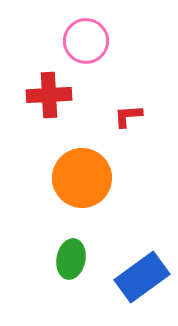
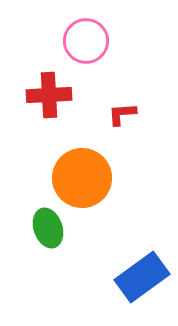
red L-shape: moved 6 px left, 2 px up
green ellipse: moved 23 px left, 31 px up; rotated 30 degrees counterclockwise
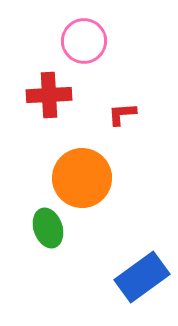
pink circle: moved 2 px left
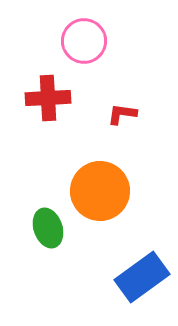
red cross: moved 1 px left, 3 px down
red L-shape: rotated 12 degrees clockwise
orange circle: moved 18 px right, 13 px down
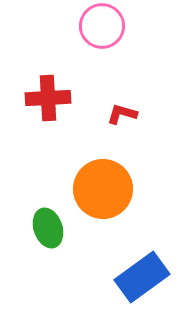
pink circle: moved 18 px right, 15 px up
red L-shape: rotated 8 degrees clockwise
orange circle: moved 3 px right, 2 px up
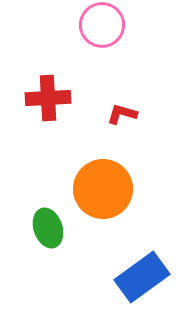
pink circle: moved 1 px up
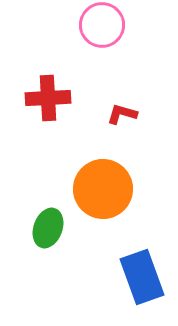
green ellipse: rotated 39 degrees clockwise
blue rectangle: rotated 74 degrees counterclockwise
